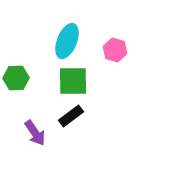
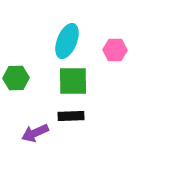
pink hexagon: rotated 15 degrees counterclockwise
black rectangle: rotated 35 degrees clockwise
purple arrow: rotated 100 degrees clockwise
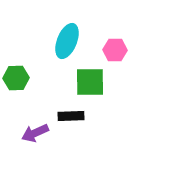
green square: moved 17 px right, 1 px down
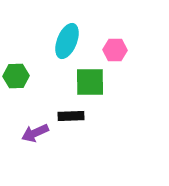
green hexagon: moved 2 px up
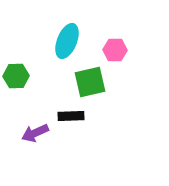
green square: rotated 12 degrees counterclockwise
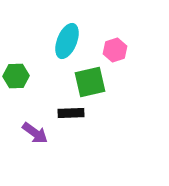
pink hexagon: rotated 20 degrees counterclockwise
black rectangle: moved 3 px up
purple arrow: rotated 120 degrees counterclockwise
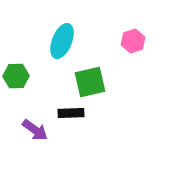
cyan ellipse: moved 5 px left
pink hexagon: moved 18 px right, 9 px up
purple arrow: moved 3 px up
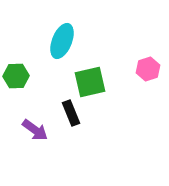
pink hexagon: moved 15 px right, 28 px down
black rectangle: rotated 70 degrees clockwise
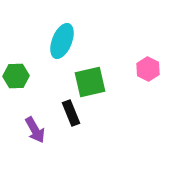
pink hexagon: rotated 15 degrees counterclockwise
purple arrow: rotated 24 degrees clockwise
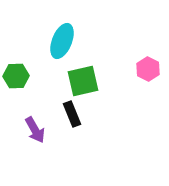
green square: moved 7 px left, 1 px up
black rectangle: moved 1 px right, 1 px down
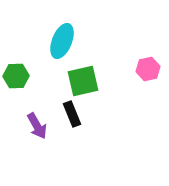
pink hexagon: rotated 20 degrees clockwise
purple arrow: moved 2 px right, 4 px up
